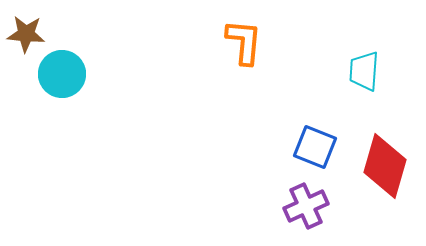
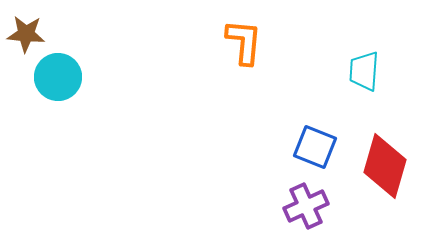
cyan circle: moved 4 px left, 3 px down
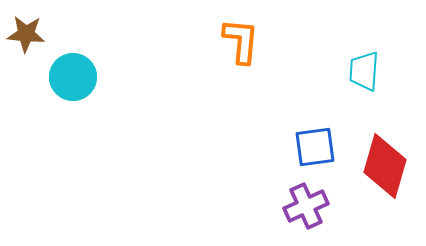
orange L-shape: moved 3 px left, 1 px up
cyan circle: moved 15 px right
blue square: rotated 30 degrees counterclockwise
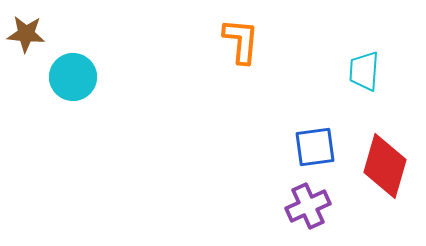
purple cross: moved 2 px right
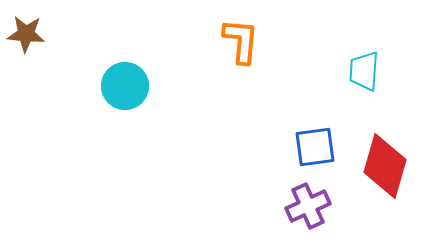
cyan circle: moved 52 px right, 9 px down
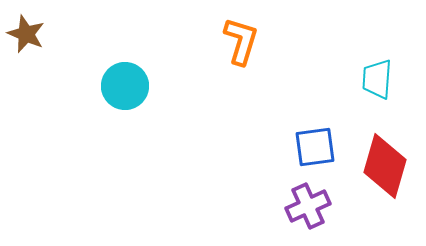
brown star: rotated 18 degrees clockwise
orange L-shape: rotated 12 degrees clockwise
cyan trapezoid: moved 13 px right, 8 px down
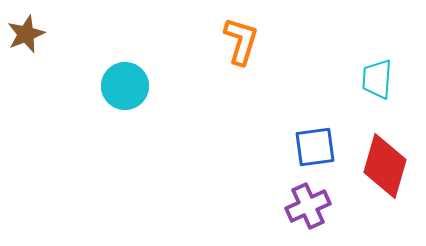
brown star: rotated 27 degrees clockwise
